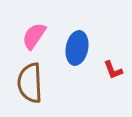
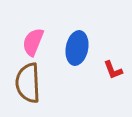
pink semicircle: moved 1 px left, 6 px down; rotated 12 degrees counterclockwise
brown semicircle: moved 2 px left
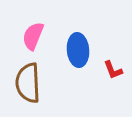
pink semicircle: moved 6 px up
blue ellipse: moved 1 px right, 2 px down; rotated 16 degrees counterclockwise
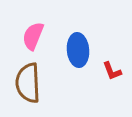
red L-shape: moved 1 px left, 1 px down
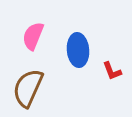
brown semicircle: moved 5 px down; rotated 27 degrees clockwise
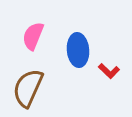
red L-shape: moved 3 px left; rotated 25 degrees counterclockwise
